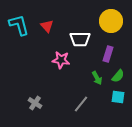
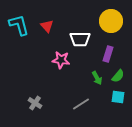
gray line: rotated 18 degrees clockwise
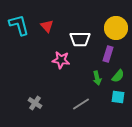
yellow circle: moved 5 px right, 7 px down
green arrow: rotated 16 degrees clockwise
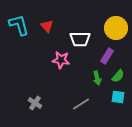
purple rectangle: moved 1 px left, 2 px down; rotated 14 degrees clockwise
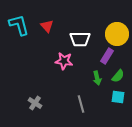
yellow circle: moved 1 px right, 6 px down
pink star: moved 3 px right, 1 px down
gray line: rotated 72 degrees counterclockwise
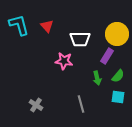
gray cross: moved 1 px right, 2 px down
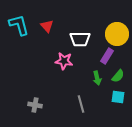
gray cross: moved 1 px left; rotated 24 degrees counterclockwise
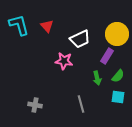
white trapezoid: rotated 25 degrees counterclockwise
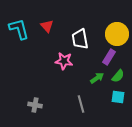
cyan L-shape: moved 4 px down
white trapezoid: rotated 105 degrees clockwise
purple rectangle: moved 2 px right, 1 px down
green arrow: rotated 112 degrees counterclockwise
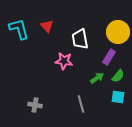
yellow circle: moved 1 px right, 2 px up
